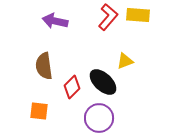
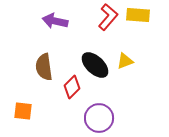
brown semicircle: moved 1 px down
black ellipse: moved 8 px left, 17 px up
orange square: moved 16 px left
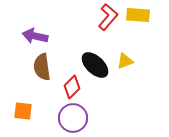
purple arrow: moved 20 px left, 15 px down
brown semicircle: moved 2 px left
purple circle: moved 26 px left
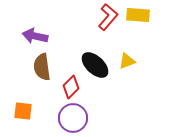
yellow triangle: moved 2 px right
red diamond: moved 1 px left
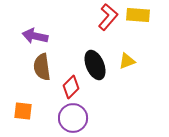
black ellipse: rotated 24 degrees clockwise
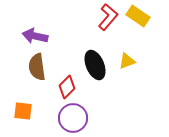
yellow rectangle: moved 1 px down; rotated 30 degrees clockwise
brown semicircle: moved 5 px left
red diamond: moved 4 px left
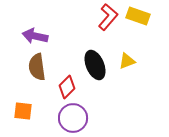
yellow rectangle: rotated 15 degrees counterclockwise
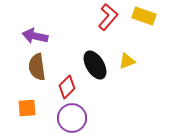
yellow rectangle: moved 6 px right
black ellipse: rotated 8 degrees counterclockwise
orange square: moved 4 px right, 3 px up; rotated 12 degrees counterclockwise
purple circle: moved 1 px left
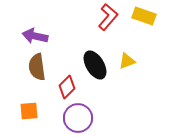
orange square: moved 2 px right, 3 px down
purple circle: moved 6 px right
